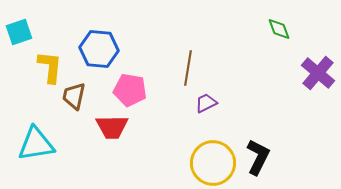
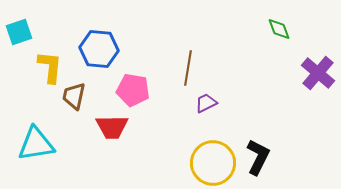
pink pentagon: moved 3 px right
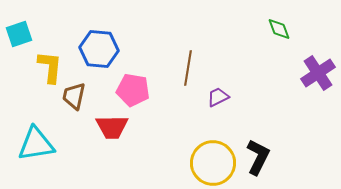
cyan square: moved 2 px down
purple cross: rotated 16 degrees clockwise
purple trapezoid: moved 12 px right, 6 px up
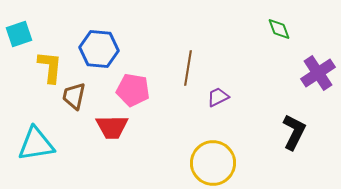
black L-shape: moved 36 px right, 25 px up
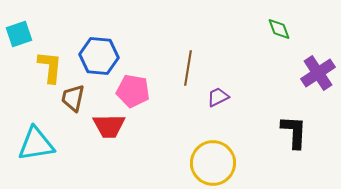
blue hexagon: moved 7 px down
pink pentagon: moved 1 px down
brown trapezoid: moved 1 px left, 2 px down
red trapezoid: moved 3 px left, 1 px up
black L-shape: rotated 24 degrees counterclockwise
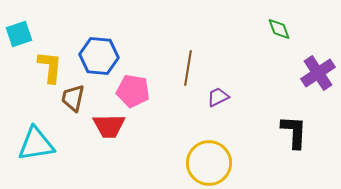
yellow circle: moved 4 px left
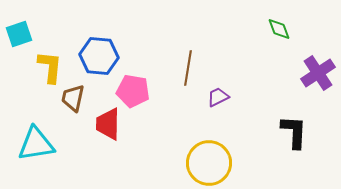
red trapezoid: moved 1 px left, 2 px up; rotated 92 degrees clockwise
